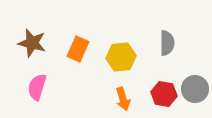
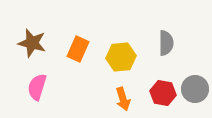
gray semicircle: moved 1 px left
red hexagon: moved 1 px left, 1 px up
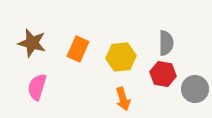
red hexagon: moved 19 px up
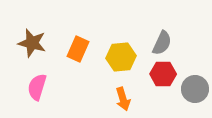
gray semicircle: moved 4 px left; rotated 25 degrees clockwise
red hexagon: rotated 10 degrees counterclockwise
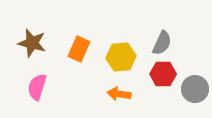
orange rectangle: moved 1 px right
orange arrow: moved 4 px left, 5 px up; rotated 115 degrees clockwise
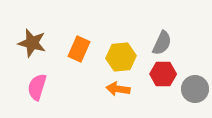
orange arrow: moved 1 px left, 5 px up
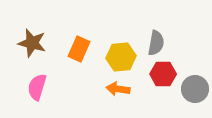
gray semicircle: moved 6 px left; rotated 15 degrees counterclockwise
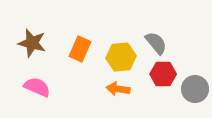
gray semicircle: rotated 50 degrees counterclockwise
orange rectangle: moved 1 px right
pink semicircle: rotated 96 degrees clockwise
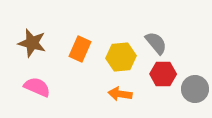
orange arrow: moved 2 px right, 5 px down
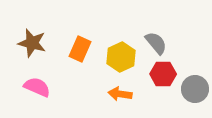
yellow hexagon: rotated 20 degrees counterclockwise
